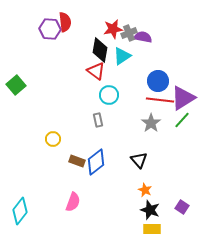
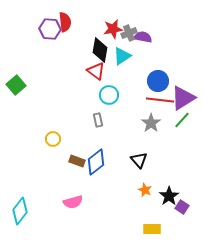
pink semicircle: rotated 54 degrees clockwise
black star: moved 19 px right, 14 px up; rotated 18 degrees clockwise
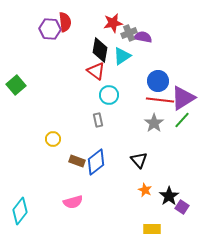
red star: moved 6 px up
gray star: moved 3 px right
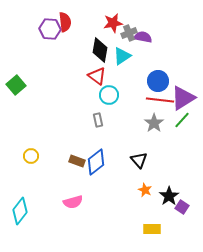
red triangle: moved 1 px right, 5 px down
yellow circle: moved 22 px left, 17 px down
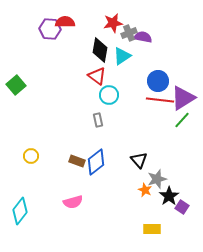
red semicircle: rotated 84 degrees counterclockwise
gray star: moved 3 px right, 56 px down; rotated 18 degrees clockwise
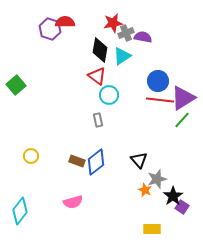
purple hexagon: rotated 15 degrees clockwise
gray cross: moved 3 px left
black star: moved 4 px right
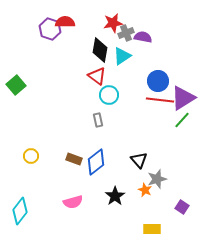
brown rectangle: moved 3 px left, 2 px up
black star: moved 58 px left
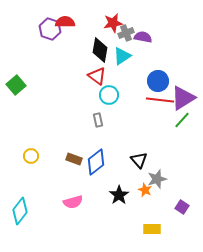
black star: moved 4 px right, 1 px up
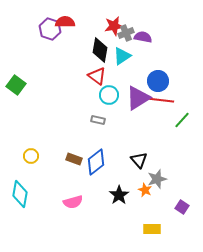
red star: moved 1 px right, 3 px down
green square: rotated 12 degrees counterclockwise
purple triangle: moved 45 px left
gray rectangle: rotated 64 degrees counterclockwise
cyan diamond: moved 17 px up; rotated 28 degrees counterclockwise
